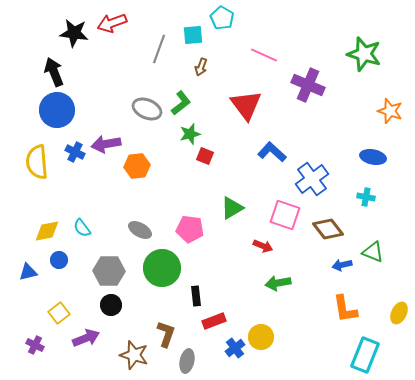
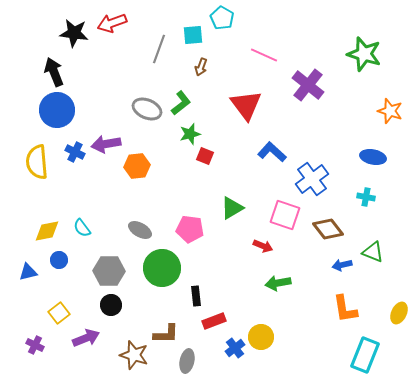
purple cross at (308, 85): rotated 16 degrees clockwise
brown L-shape at (166, 334): rotated 72 degrees clockwise
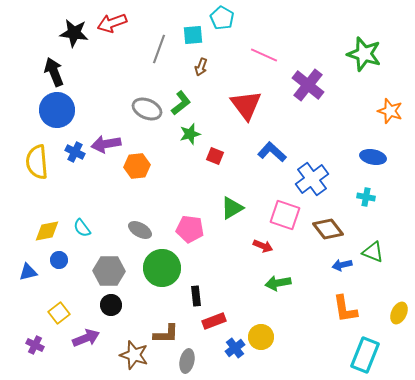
red square at (205, 156): moved 10 px right
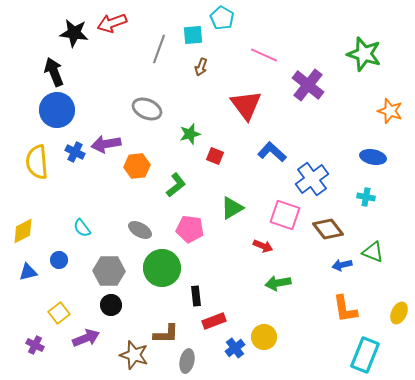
green L-shape at (181, 103): moved 5 px left, 82 px down
yellow diamond at (47, 231): moved 24 px left; rotated 16 degrees counterclockwise
yellow circle at (261, 337): moved 3 px right
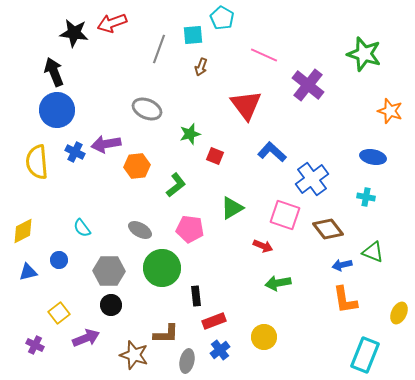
orange L-shape at (345, 309): moved 9 px up
blue cross at (235, 348): moved 15 px left, 2 px down
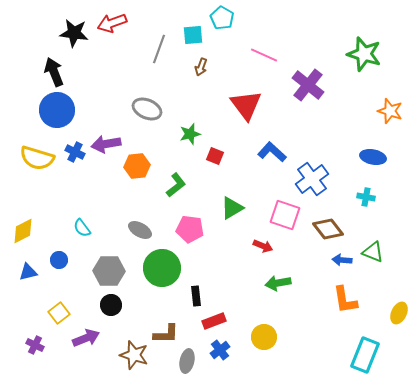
yellow semicircle at (37, 162): moved 4 px up; rotated 68 degrees counterclockwise
blue arrow at (342, 265): moved 5 px up; rotated 18 degrees clockwise
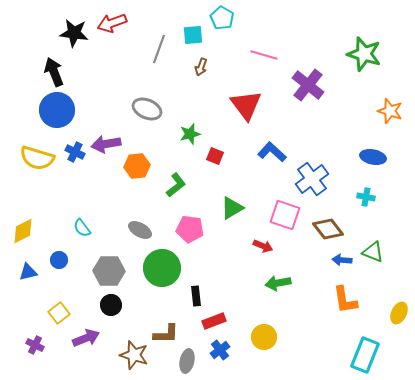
pink line at (264, 55): rotated 8 degrees counterclockwise
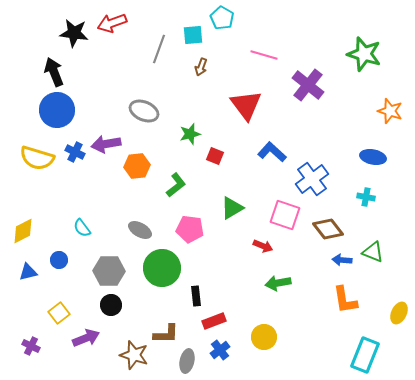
gray ellipse at (147, 109): moved 3 px left, 2 px down
purple cross at (35, 345): moved 4 px left, 1 px down
